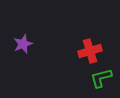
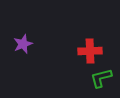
red cross: rotated 15 degrees clockwise
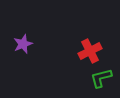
red cross: rotated 25 degrees counterclockwise
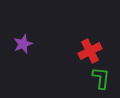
green L-shape: rotated 110 degrees clockwise
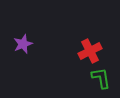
green L-shape: rotated 15 degrees counterclockwise
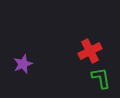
purple star: moved 20 px down
